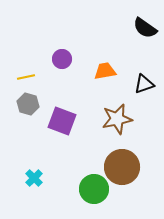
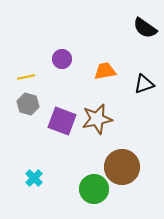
brown star: moved 20 px left
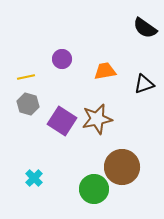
purple square: rotated 12 degrees clockwise
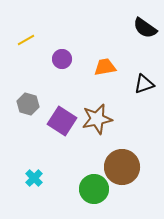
orange trapezoid: moved 4 px up
yellow line: moved 37 px up; rotated 18 degrees counterclockwise
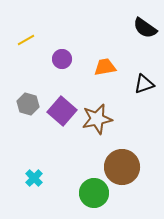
purple square: moved 10 px up; rotated 8 degrees clockwise
green circle: moved 4 px down
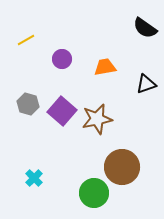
black triangle: moved 2 px right
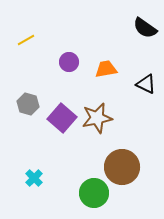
purple circle: moved 7 px right, 3 px down
orange trapezoid: moved 1 px right, 2 px down
black triangle: rotated 45 degrees clockwise
purple square: moved 7 px down
brown star: moved 1 px up
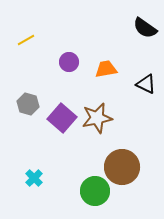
green circle: moved 1 px right, 2 px up
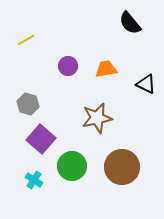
black semicircle: moved 15 px left, 5 px up; rotated 15 degrees clockwise
purple circle: moved 1 px left, 4 px down
purple square: moved 21 px left, 21 px down
cyan cross: moved 2 px down; rotated 12 degrees counterclockwise
green circle: moved 23 px left, 25 px up
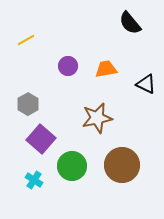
gray hexagon: rotated 15 degrees clockwise
brown circle: moved 2 px up
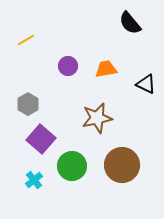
cyan cross: rotated 18 degrees clockwise
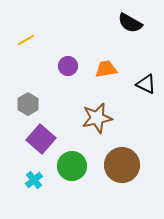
black semicircle: rotated 20 degrees counterclockwise
